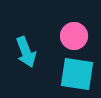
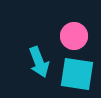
cyan arrow: moved 13 px right, 10 px down
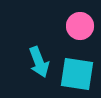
pink circle: moved 6 px right, 10 px up
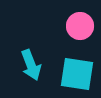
cyan arrow: moved 8 px left, 3 px down
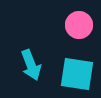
pink circle: moved 1 px left, 1 px up
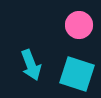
cyan square: rotated 9 degrees clockwise
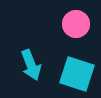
pink circle: moved 3 px left, 1 px up
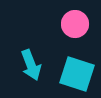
pink circle: moved 1 px left
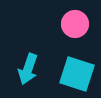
cyan arrow: moved 3 px left, 4 px down; rotated 40 degrees clockwise
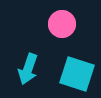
pink circle: moved 13 px left
